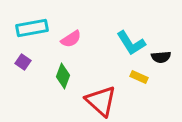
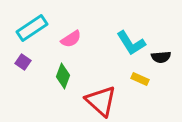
cyan rectangle: rotated 24 degrees counterclockwise
yellow rectangle: moved 1 px right, 2 px down
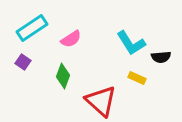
yellow rectangle: moved 3 px left, 1 px up
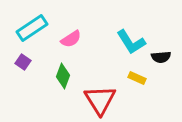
cyan L-shape: moved 1 px up
red triangle: moved 1 px left, 1 px up; rotated 16 degrees clockwise
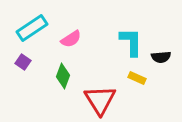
cyan L-shape: rotated 148 degrees counterclockwise
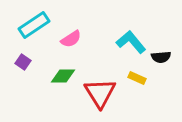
cyan rectangle: moved 2 px right, 3 px up
cyan L-shape: rotated 40 degrees counterclockwise
green diamond: rotated 70 degrees clockwise
red triangle: moved 7 px up
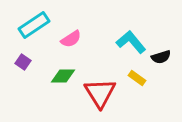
black semicircle: rotated 12 degrees counterclockwise
yellow rectangle: rotated 12 degrees clockwise
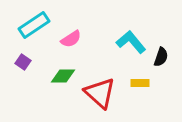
black semicircle: rotated 54 degrees counterclockwise
yellow rectangle: moved 3 px right, 5 px down; rotated 36 degrees counterclockwise
red triangle: rotated 16 degrees counterclockwise
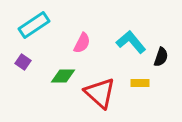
pink semicircle: moved 11 px right, 4 px down; rotated 30 degrees counterclockwise
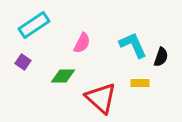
cyan L-shape: moved 2 px right, 3 px down; rotated 16 degrees clockwise
red triangle: moved 1 px right, 5 px down
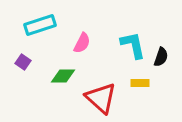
cyan rectangle: moved 6 px right; rotated 16 degrees clockwise
cyan L-shape: rotated 12 degrees clockwise
